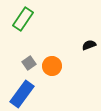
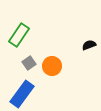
green rectangle: moved 4 px left, 16 px down
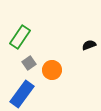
green rectangle: moved 1 px right, 2 px down
orange circle: moved 4 px down
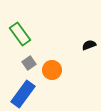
green rectangle: moved 3 px up; rotated 70 degrees counterclockwise
blue rectangle: moved 1 px right
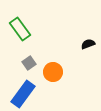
green rectangle: moved 5 px up
black semicircle: moved 1 px left, 1 px up
orange circle: moved 1 px right, 2 px down
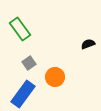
orange circle: moved 2 px right, 5 px down
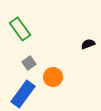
orange circle: moved 2 px left
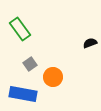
black semicircle: moved 2 px right, 1 px up
gray square: moved 1 px right, 1 px down
blue rectangle: rotated 64 degrees clockwise
